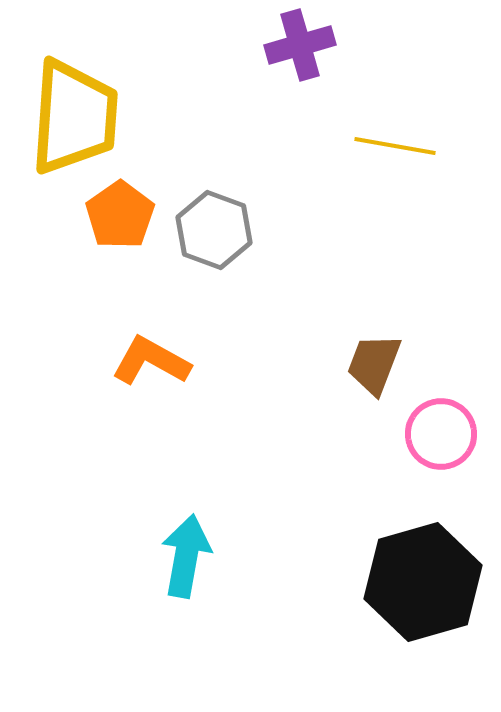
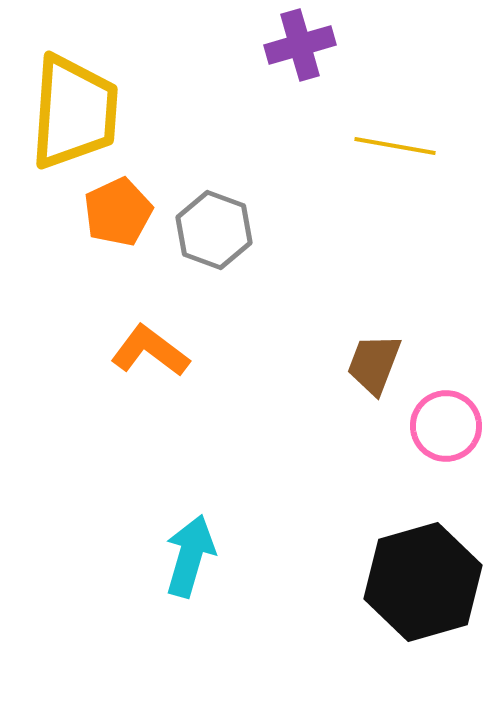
yellow trapezoid: moved 5 px up
orange pentagon: moved 2 px left, 3 px up; rotated 10 degrees clockwise
orange L-shape: moved 1 px left, 10 px up; rotated 8 degrees clockwise
pink circle: moved 5 px right, 8 px up
cyan arrow: moved 4 px right; rotated 6 degrees clockwise
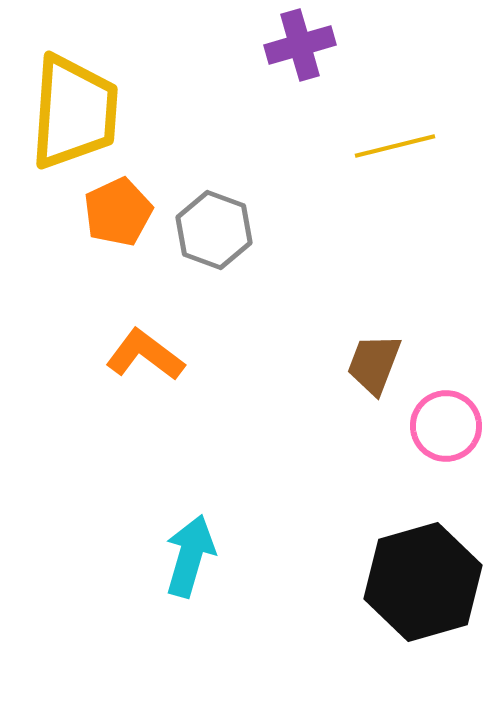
yellow line: rotated 24 degrees counterclockwise
orange L-shape: moved 5 px left, 4 px down
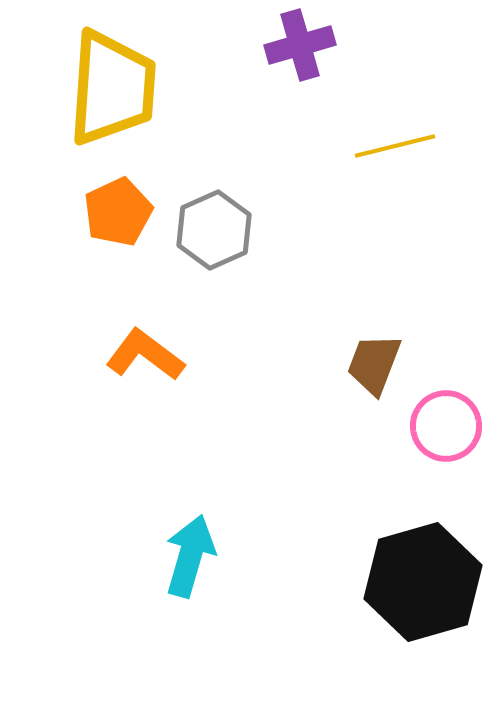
yellow trapezoid: moved 38 px right, 24 px up
gray hexagon: rotated 16 degrees clockwise
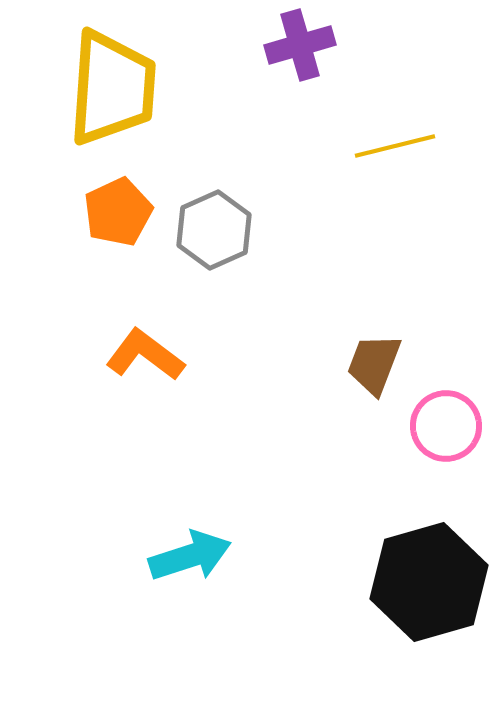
cyan arrow: rotated 56 degrees clockwise
black hexagon: moved 6 px right
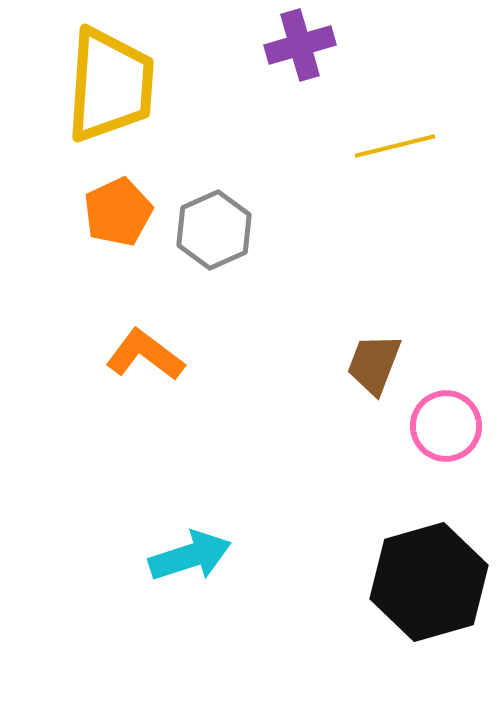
yellow trapezoid: moved 2 px left, 3 px up
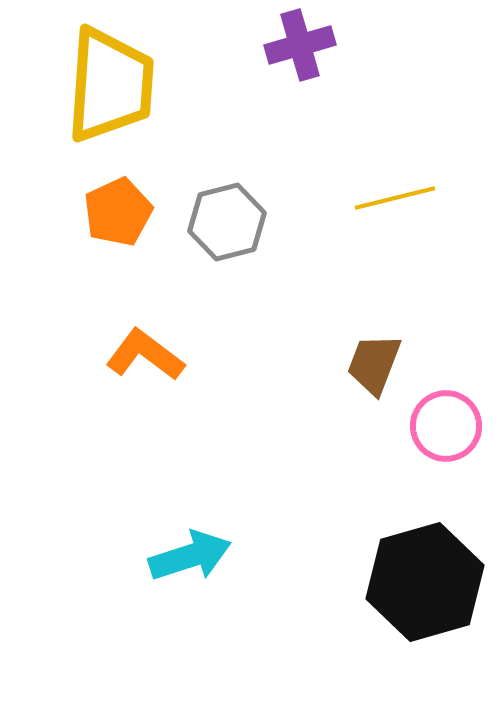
yellow line: moved 52 px down
gray hexagon: moved 13 px right, 8 px up; rotated 10 degrees clockwise
black hexagon: moved 4 px left
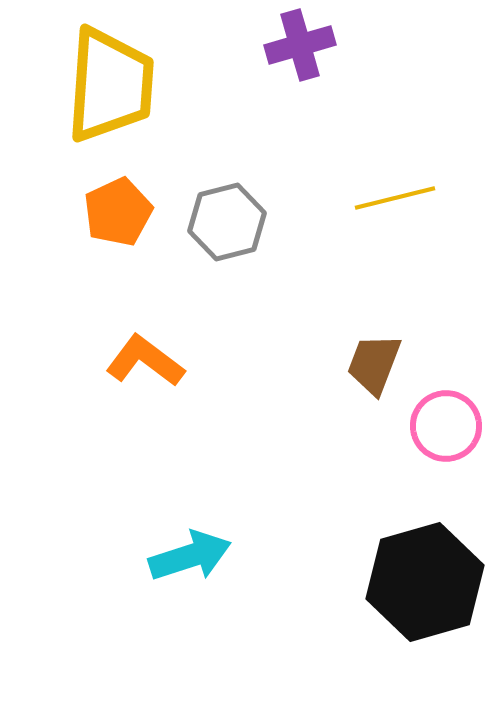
orange L-shape: moved 6 px down
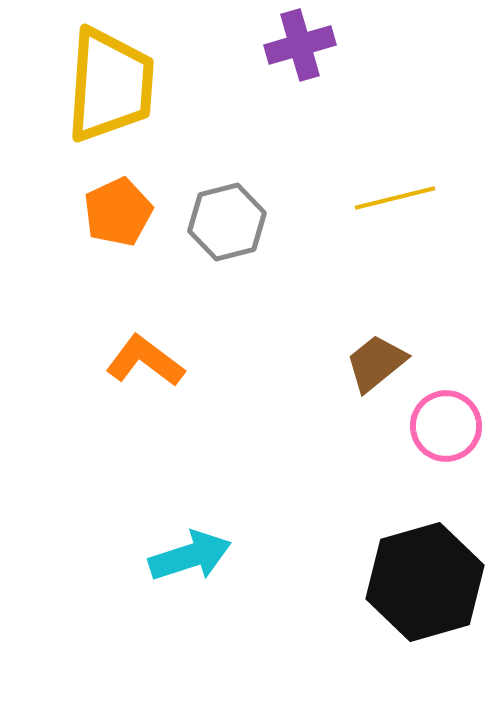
brown trapezoid: moved 2 px right, 1 px up; rotated 30 degrees clockwise
